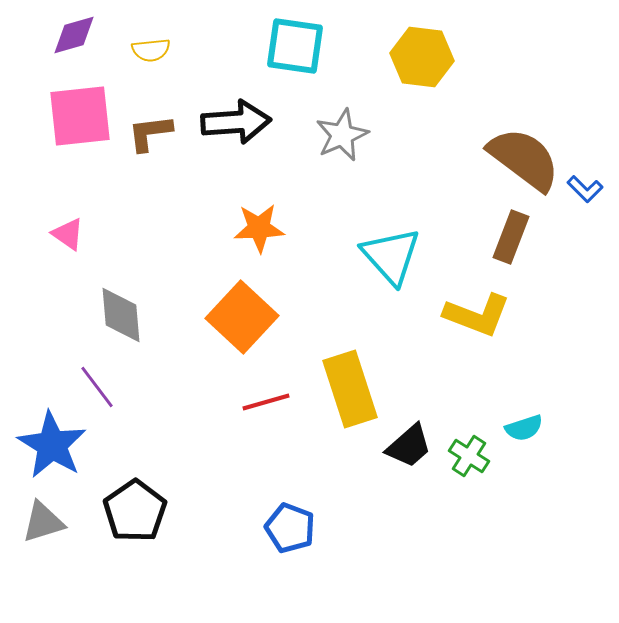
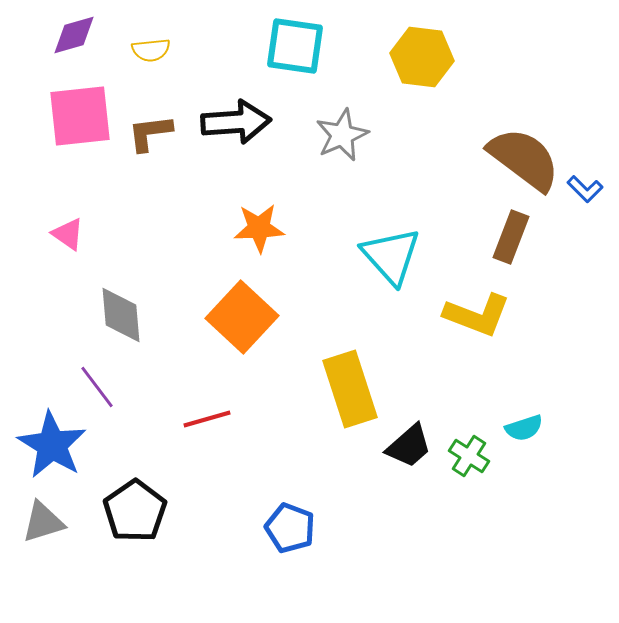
red line: moved 59 px left, 17 px down
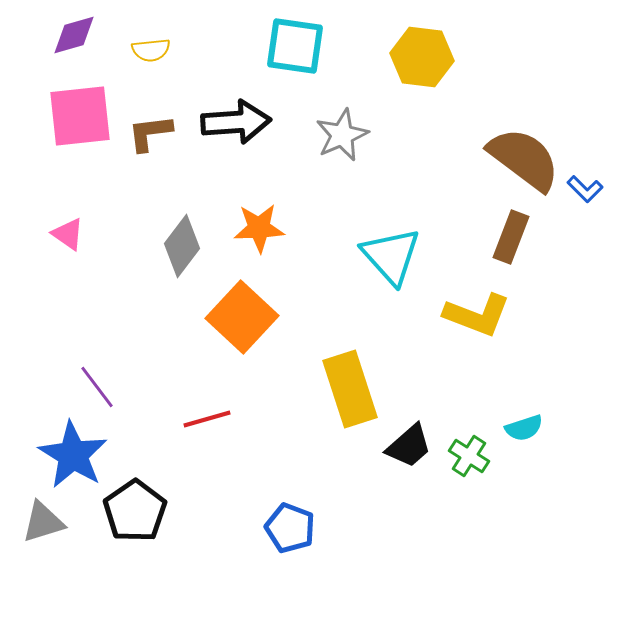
gray diamond: moved 61 px right, 69 px up; rotated 42 degrees clockwise
blue star: moved 21 px right, 10 px down
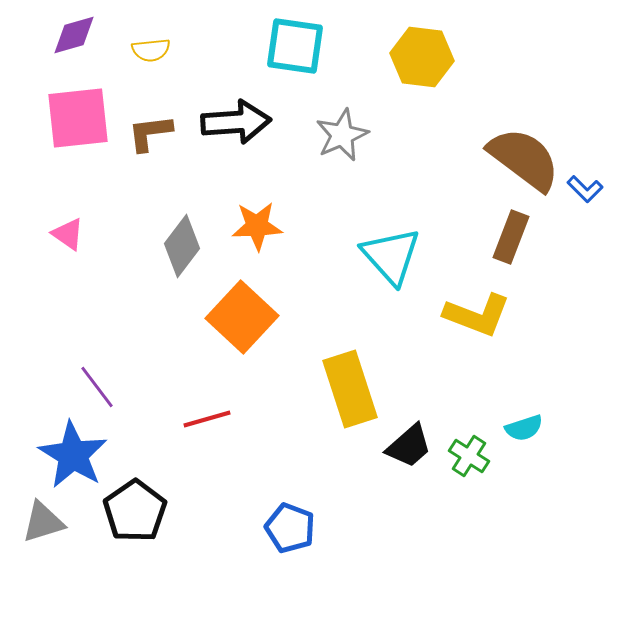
pink square: moved 2 px left, 2 px down
orange star: moved 2 px left, 2 px up
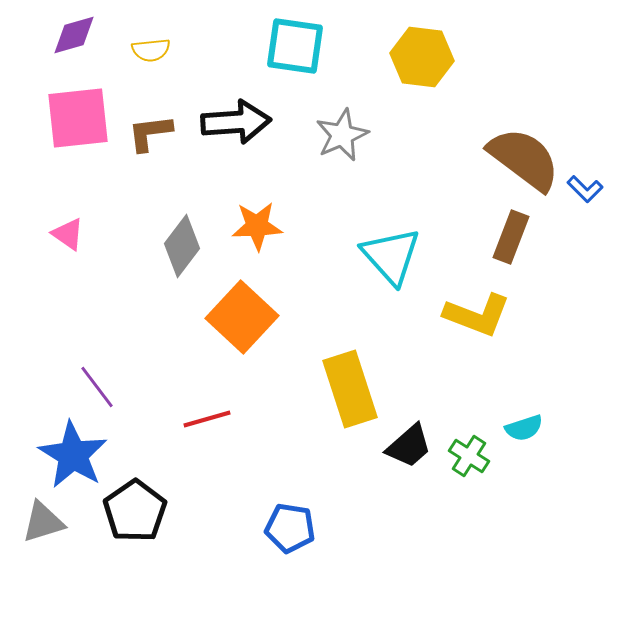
blue pentagon: rotated 12 degrees counterclockwise
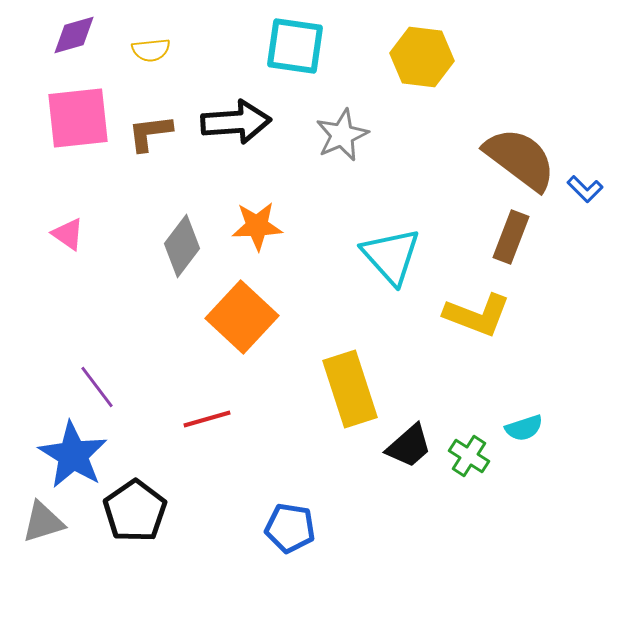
brown semicircle: moved 4 px left
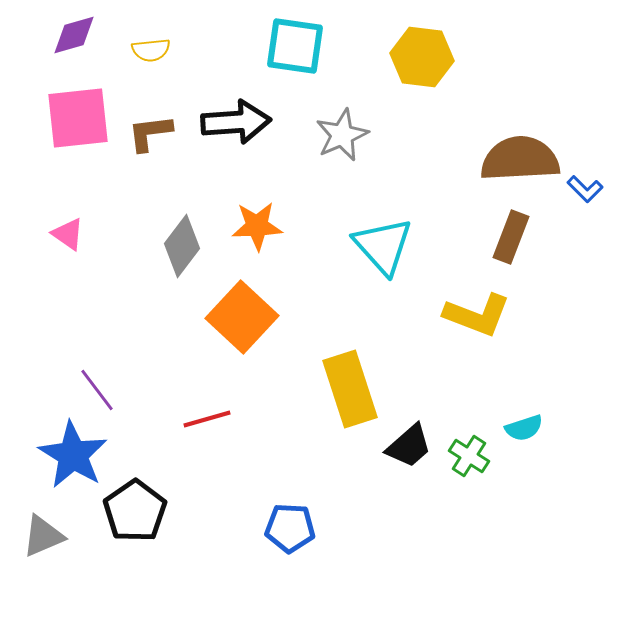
brown semicircle: rotated 40 degrees counterclockwise
cyan triangle: moved 8 px left, 10 px up
purple line: moved 3 px down
gray triangle: moved 14 px down; rotated 6 degrees counterclockwise
blue pentagon: rotated 6 degrees counterclockwise
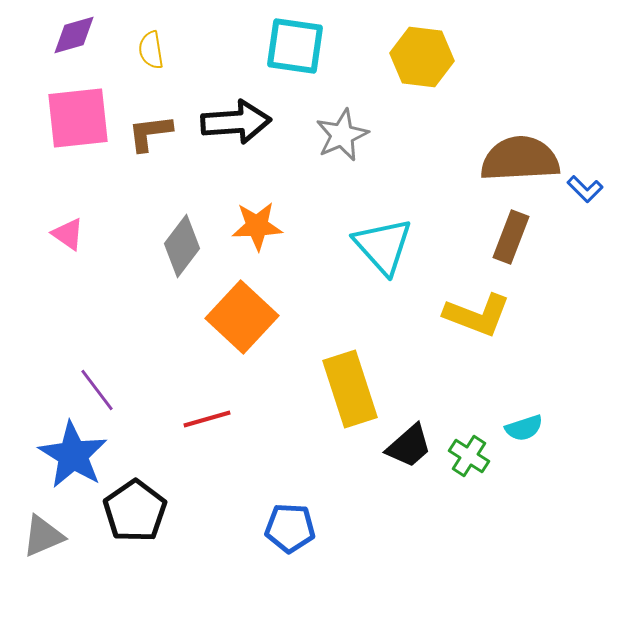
yellow semicircle: rotated 87 degrees clockwise
